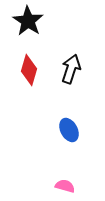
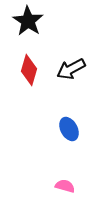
black arrow: rotated 136 degrees counterclockwise
blue ellipse: moved 1 px up
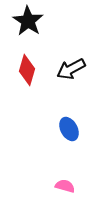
red diamond: moved 2 px left
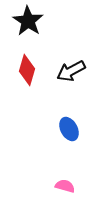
black arrow: moved 2 px down
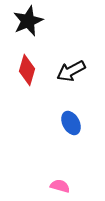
black star: rotated 16 degrees clockwise
blue ellipse: moved 2 px right, 6 px up
pink semicircle: moved 5 px left
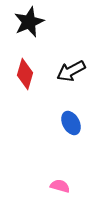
black star: moved 1 px right, 1 px down
red diamond: moved 2 px left, 4 px down
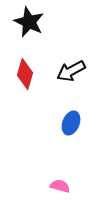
black star: rotated 24 degrees counterclockwise
blue ellipse: rotated 50 degrees clockwise
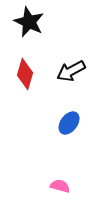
blue ellipse: moved 2 px left; rotated 15 degrees clockwise
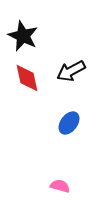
black star: moved 6 px left, 14 px down
red diamond: moved 2 px right, 4 px down; rotated 28 degrees counterclockwise
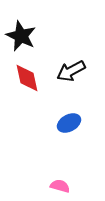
black star: moved 2 px left
blue ellipse: rotated 25 degrees clockwise
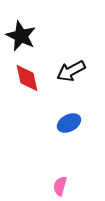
pink semicircle: rotated 90 degrees counterclockwise
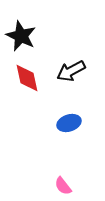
blue ellipse: rotated 10 degrees clockwise
pink semicircle: moved 3 px right; rotated 54 degrees counterclockwise
